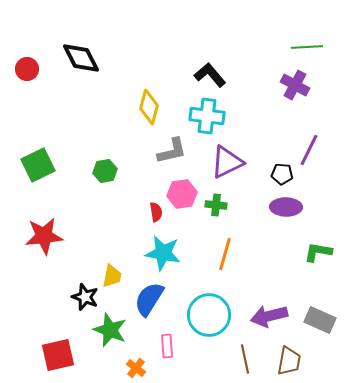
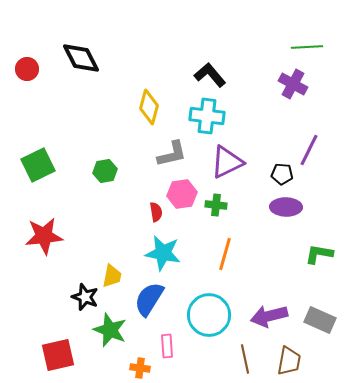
purple cross: moved 2 px left, 1 px up
gray L-shape: moved 3 px down
green L-shape: moved 1 px right, 2 px down
orange cross: moved 4 px right; rotated 30 degrees counterclockwise
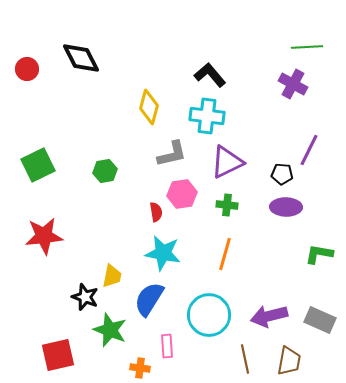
green cross: moved 11 px right
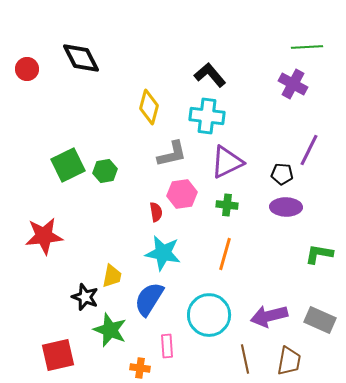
green square: moved 30 px right
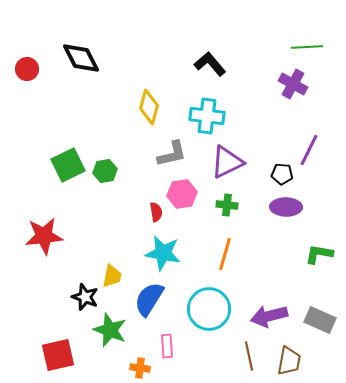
black L-shape: moved 11 px up
cyan circle: moved 6 px up
brown line: moved 4 px right, 3 px up
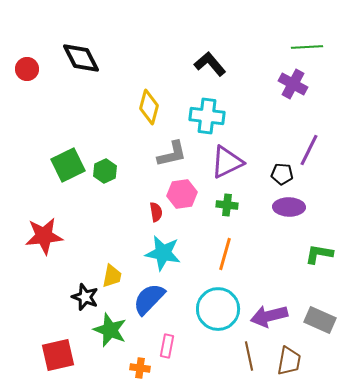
green hexagon: rotated 15 degrees counterclockwise
purple ellipse: moved 3 px right
blue semicircle: rotated 12 degrees clockwise
cyan circle: moved 9 px right
pink rectangle: rotated 15 degrees clockwise
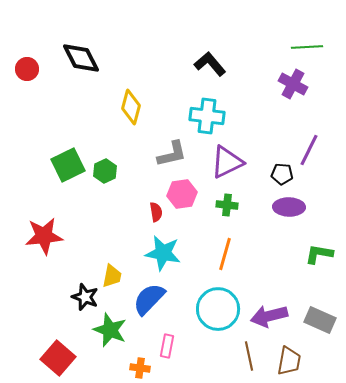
yellow diamond: moved 18 px left
red square: moved 3 px down; rotated 36 degrees counterclockwise
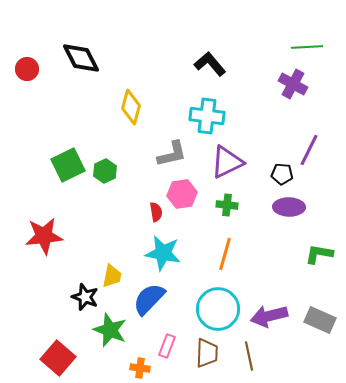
pink rectangle: rotated 10 degrees clockwise
brown trapezoid: moved 82 px left, 8 px up; rotated 8 degrees counterclockwise
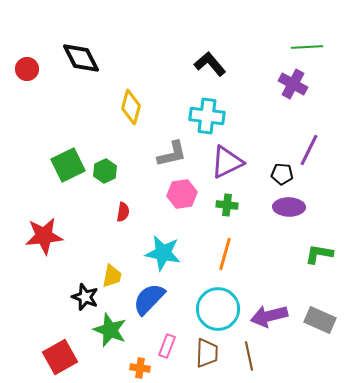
red semicircle: moved 33 px left; rotated 18 degrees clockwise
red square: moved 2 px right, 1 px up; rotated 20 degrees clockwise
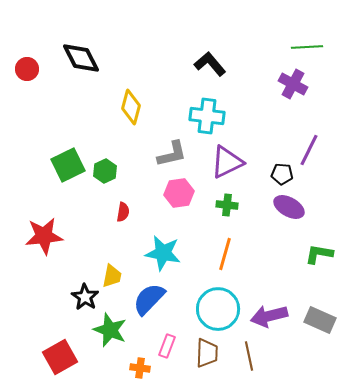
pink hexagon: moved 3 px left, 1 px up
purple ellipse: rotated 28 degrees clockwise
black star: rotated 12 degrees clockwise
